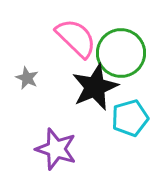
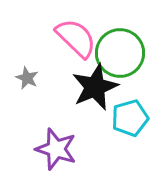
green circle: moved 1 px left
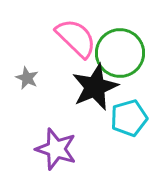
cyan pentagon: moved 1 px left
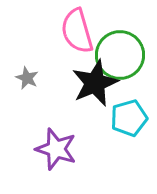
pink semicircle: moved 1 px right, 7 px up; rotated 150 degrees counterclockwise
green circle: moved 2 px down
black star: moved 4 px up
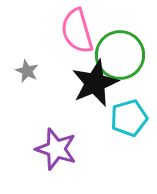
gray star: moved 7 px up
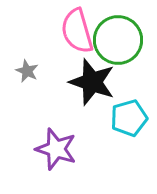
green circle: moved 2 px left, 15 px up
black star: moved 3 px left, 1 px up; rotated 30 degrees counterclockwise
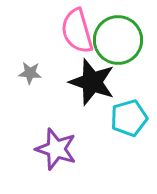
gray star: moved 3 px right, 2 px down; rotated 20 degrees counterclockwise
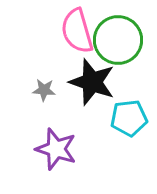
gray star: moved 14 px right, 17 px down
cyan pentagon: rotated 9 degrees clockwise
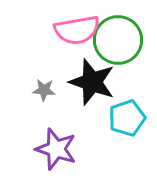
pink semicircle: moved 1 px up; rotated 84 degrees counterclockwise
cyan pentagon: moved 2 px left; rotated 12 degrees counterclockwise
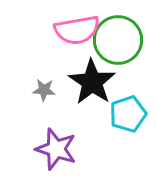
black star: rotated 15 degrees clockwise
cyan pentagon: moved 1 px right, 4 px up
